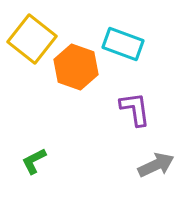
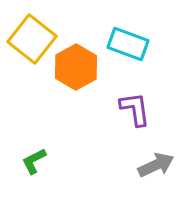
cyan rectangle: moved 5 px right
orange hexagon: rotated 12 degrees clockwise
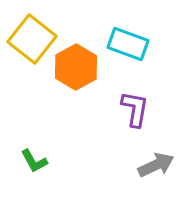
purple L-shape: rotated 18 degrees clockwise
green L-shape: rotated 92 degrees counterclockwise
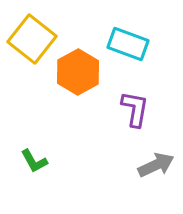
orange hexagon: moved 2 px right, 5 px down
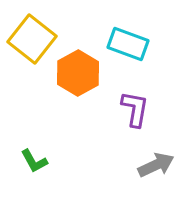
orange hexagon: moved 1 px down
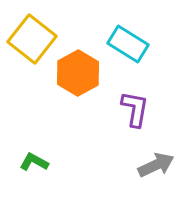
cyan rectangle: rotated 12 degrees clockwise
green L-shape: moved 1 px down; rotated 148 degrees clockwise
